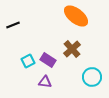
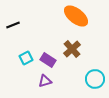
cyan square: moved 2 px left, 3 px up
cyan circle: moved 3 px right, 2 px down
purple triangle: moved 1 px up; rotated 24 degrees counterclockwise
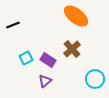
purple triangle: rotated 24 degrees counterclockwise
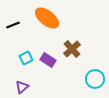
orange ellipse: moved 29 px left, 2 px down
purple triangle: moved 23 px left, 6 px down
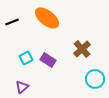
black line: moved 1 px left, 3 px up
brown cross: moved 10 px right
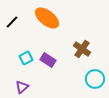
black line: rotated 24 degrees counterclockwise
brown cross: rotated 12 degrees counterclockwise
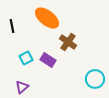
black line: moved 4 px down; rotated 56 degrees counterclockwise
brown cross: moved 14 px left, 7 px up
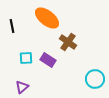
cyan square: rotated 24 degrees clockwise
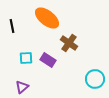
brown cross: moved 1 px right, 1 px down
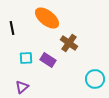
black line: moved 2 px down
